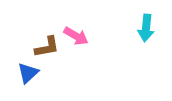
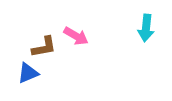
brown L-shape: moved 3 px left
blue triangle: rotated 20 degrees clockwise
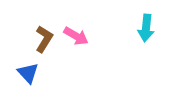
brown L-shape: moved 8 px up; rotated 48 degrees counterclockwise
blue triangle: rotated 50 degrees counterclockwise
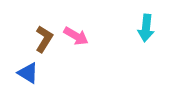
blue triangle: rotated 15 degrees counterclockwise
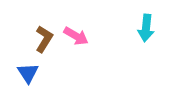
blue triangle: rotated 25 degrees clockwise
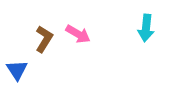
pink arrow: moved 2 px right, 2 px up
blue triangle: moved 11 px left, 3 px up
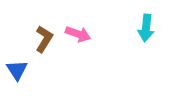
pink arrow: rotated 10 degrees counterclockwise
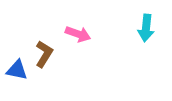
brown L-shape: moved 15 px down
blue triangle: rotated 45 degrees counterclockwise
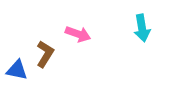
cyan arrow: moved 4 px left; rotated 16 degrees counterclockwise
brown L-shape: moved 1 px right
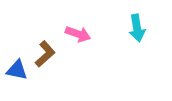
cyan arrow: moved 5 px left
brown L-shape: rotated 16 degrees clockwise
